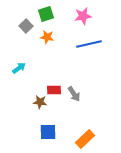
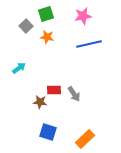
blue square: rotated 18 degrees clockwise
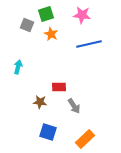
pink star: moved 1 px left, 1 px up; rotated 18 degrees clockwise
gray square: moved 1 px right, 1 px up; rotated 24 degrees counterclockwise
orange star: moved 4 px right, 3 px up; rotated 16 degrees clockwise
cyan arrow: moved 1 px left, 1 px up; rotated 40 degrees counterclockwise
red rectangle: moved 5 px right, 3 px up
gray arrow: moved 12 px down
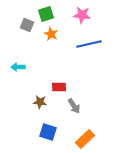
cyan arrow: rotated 104 degrees counterclockwise
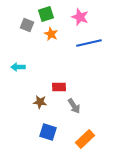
pink star: moved 2 px left, 2 px down; rotated 12 degrees clockwise
blue line: moved 1 px up
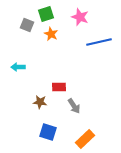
blue line: moved 10 px right, 1 px up
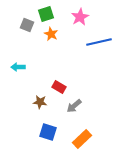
pink star: rotated 24 degrees clockwise
red rectangle: rotated 32 degrees clockwise
gray arrow: rotated 84 degrees clockwise
orange rectangle: moved 3 px left
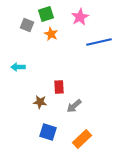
red rectangle: rotated 56 degrees clockwise
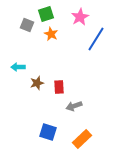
blue line: moved 3 px left, 3 px up; rotated 45 degrees counterclockwise
brown star: moved 3 px left, 19 px up; rotated 24 degrees counterclockwise
gray arrow: rotated 21 degrees clockwise
